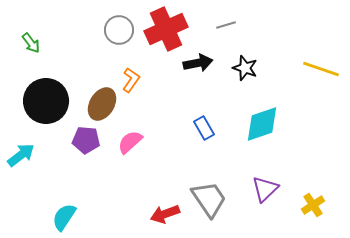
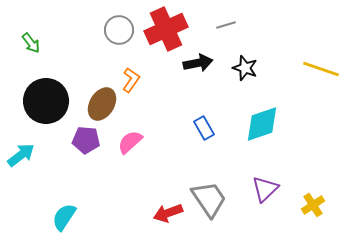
red arrow: moved 3 px right, 1 px up
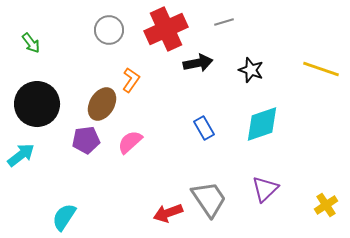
gray line: moved 2 px left, 3 px up
gray circle: moved 10 px left
black star: moved 6 px right, 2 px down
black circle: moved 9 px left, 3 px down
purple pentagon: rotated 12 degrees counterclockwise
yellow cross: moved 13 px right
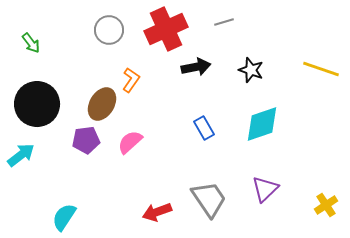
black arrow: moved 2 px left, 4 px down
red arrow: moved 11 px left, 1 px up
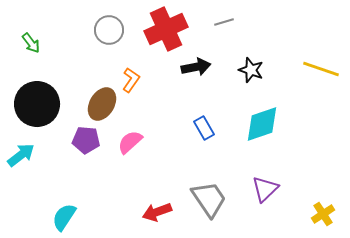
purple pentagon: rotated 12 degrees clockwise
yellow cross: moved 3 px left, 9 px down
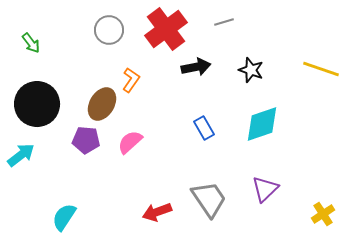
red cross: rotated 12 degrees counterclockwise
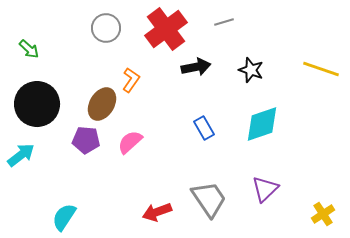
gray circle: moved 3 px left, 2 px up
green arrow: moved 2 px left, 6 px down; rotated 10 degrees counterclockwise
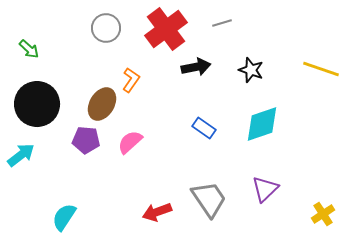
gray line: moved 2 px left, 1 px down
blue rectangle: rotated 25 degrees counterclockwise
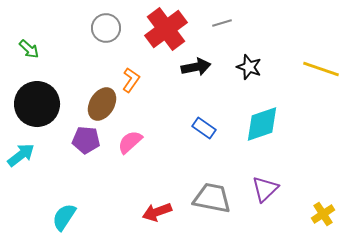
black star: moved 2 px left, 3 px up
gray trapezoid: moved 3 px right, 1 px up; rotated 45 degrees counterclockwise
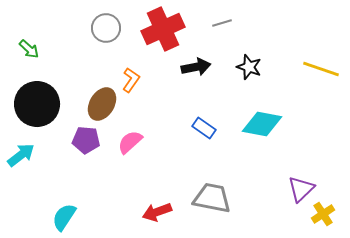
red cross: moved 3 px left; rotated 12 degrees clockwise
cyan diamond: rotated 30 degrees clockwise
purple triangle: moved 36 px right
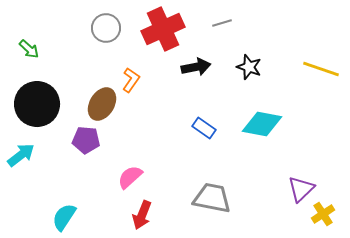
pink semicircle: moved 35 px down
red arrow: moved 15 px left, 3 px down; rotated 48 degrees counterclockwise
